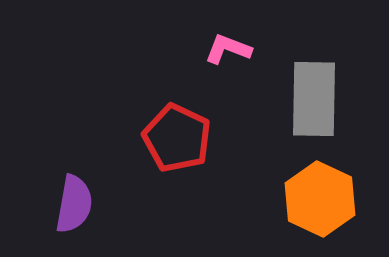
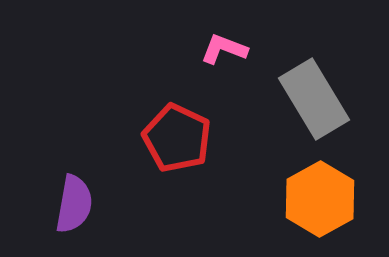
pink L-shape: moved 4 px left
gray rectangle: rotated 32 degrees counterclockwise
orange hexagon: rotated 6 degrees clockwise
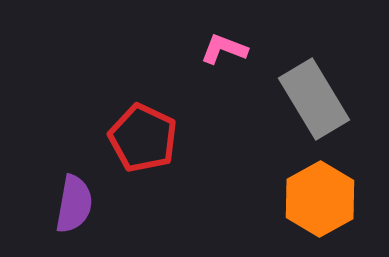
red pentagon: moved 34 px left
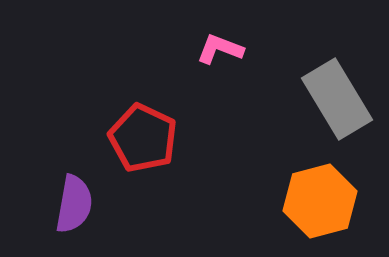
pink L-shape: moved 4 px left
gray rectangle: moved 23 px right
orange hexagon: moved 2 px down; rotated 14 degrees clockwise
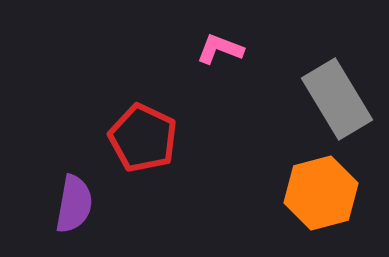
orange hexagon: moved 1 px right, 8 px up
